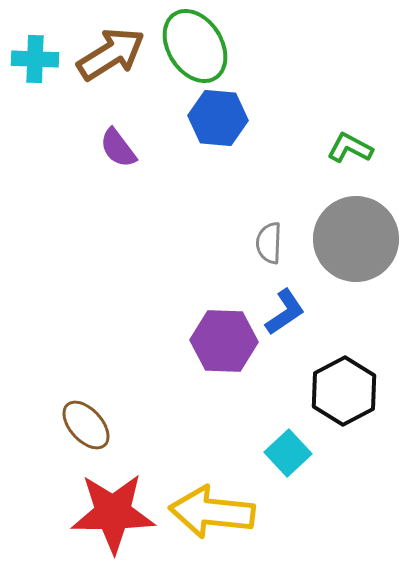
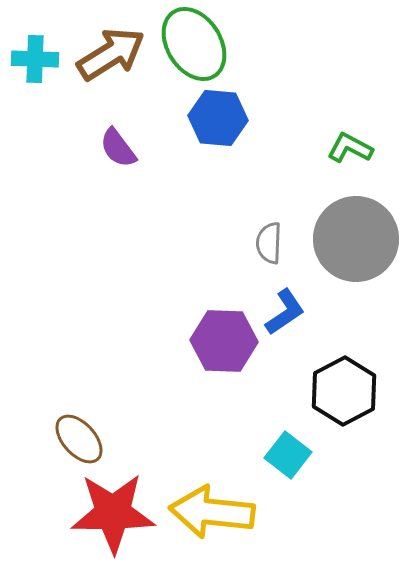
green ellipse: moved 1 px left, 2 px up
brown ellipse: moved 7 px left, 14 px down
cyan square: moved 2 px down; rotated 9 degrees counterclockwise
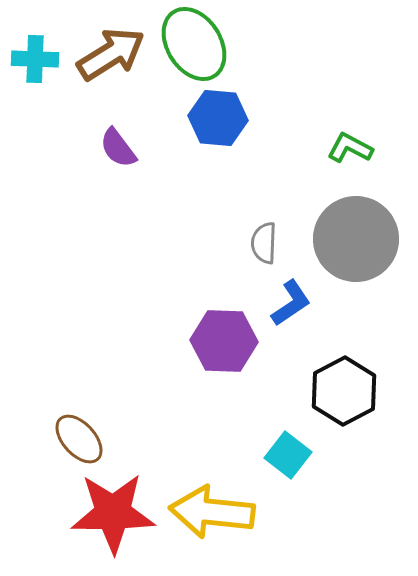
gray semicircle: moved 5 px left
blue L-shape: moved 6 px right, 9 px up
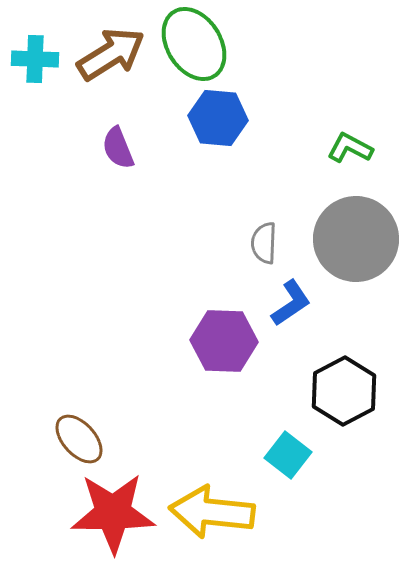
purple semicircle: rotated 15 degrees clockwise
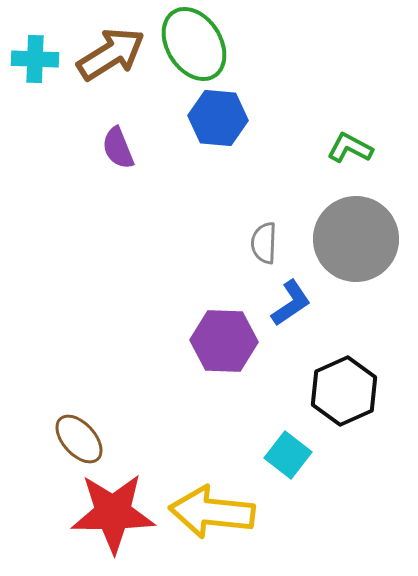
black hexagon: rotated 4 degrees clockwise
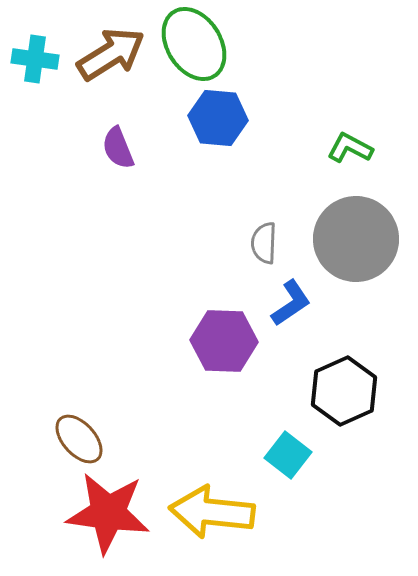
cyan cross: rotated 6 degrees clockwise
red star: moved 5 px left; rotated 8 degrees clockwise
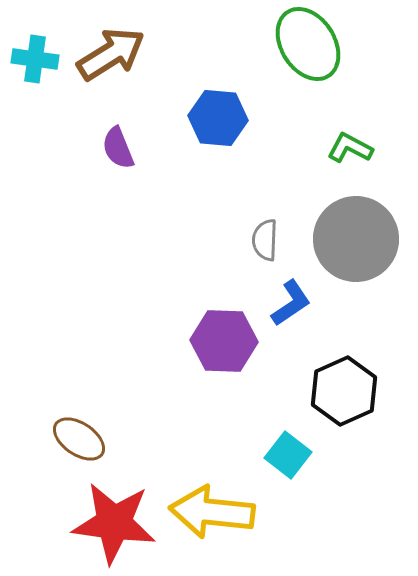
green ellipse: moved 114 px right
gray semicircle: moved 1 px right, 3 px up
brown ellipse: rotated 14 degrees counterclockwise
red star: moved 6 px right, 10 px down
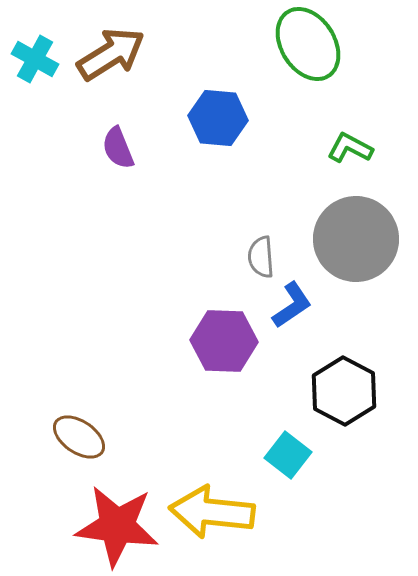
cyan cross: rotated 21 degrees clockwise
gray semicircle: moved 4 px left, 17 px down; rotated 6 degrees counterclockwise
blue L-shape: moved 1 px right, 2 px down
black hexagon: rotated 8 degrees counterclockwise
brown ellipse: moved 2 px up
red star: moved 3 px right, 3 px down
